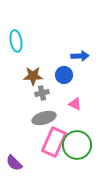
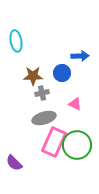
blue circle: moved 2 px left, 2 px up
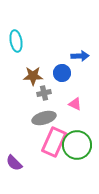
gray cross: moved 2 px right
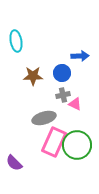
gray cross: moved 19 px right, 2 px down
